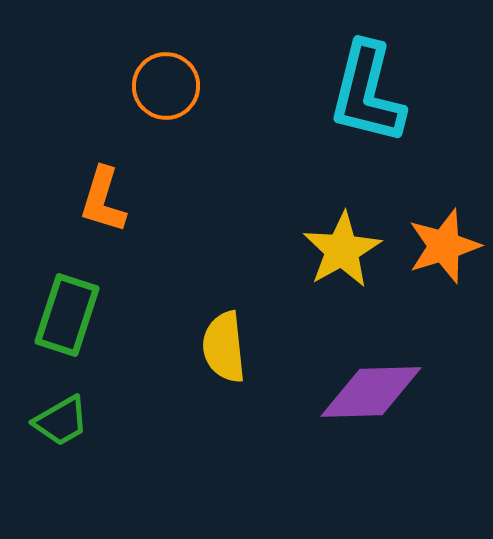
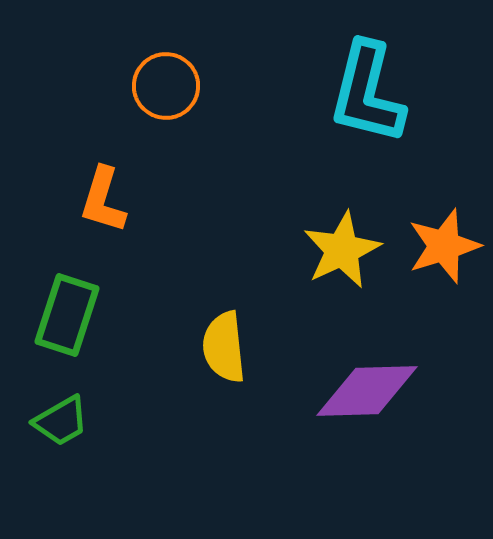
yellow star: rotated 4 degrees clockwise
purple diamond: moved 4 px left, 1 px up
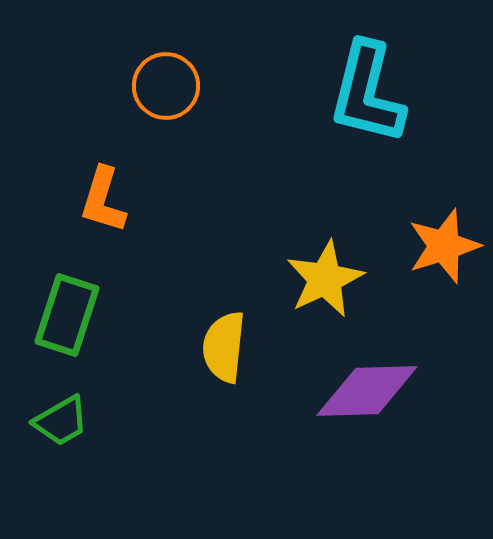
yellow star: moved 17 px left, 29 px down
yellow semicircle: rotated 12 degrees clockwise
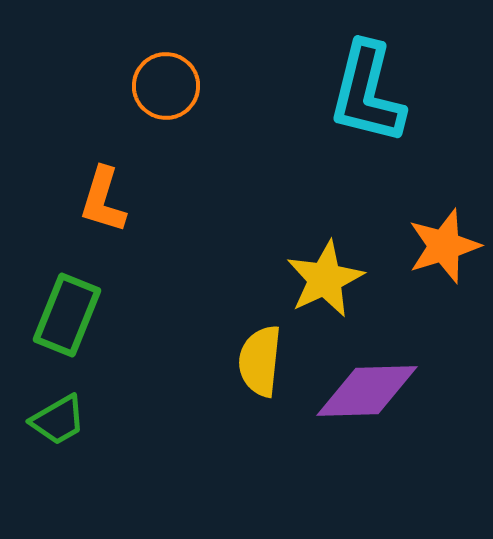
green rectangle: rotated 4 degrees clockwise
yellow semicircle: moved 36 px right, 14 px down
green trapezoid: moved 3 px left, 1 px up
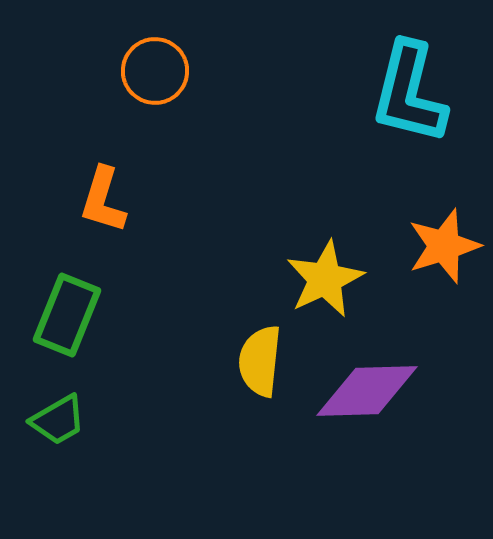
orange circle: moved 11 px left, 15 px up
cyan L-shape: moved 42 px right
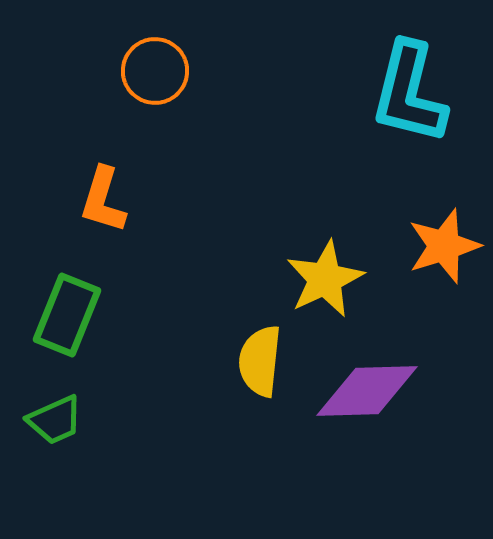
green trapezoid: moved 3 px left; rotated 6 degrees clockwise
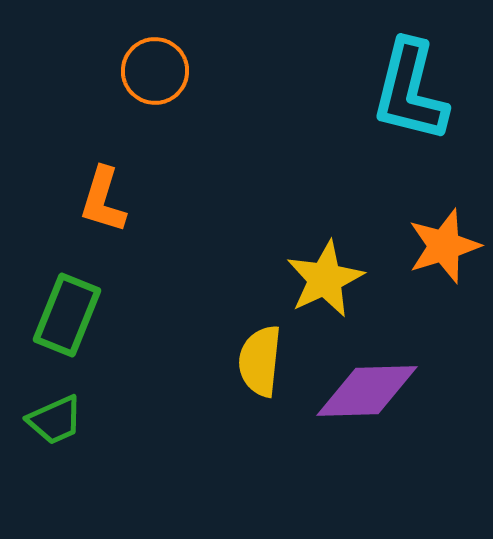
cyan L-shape: moved 1 px right, 2 px up
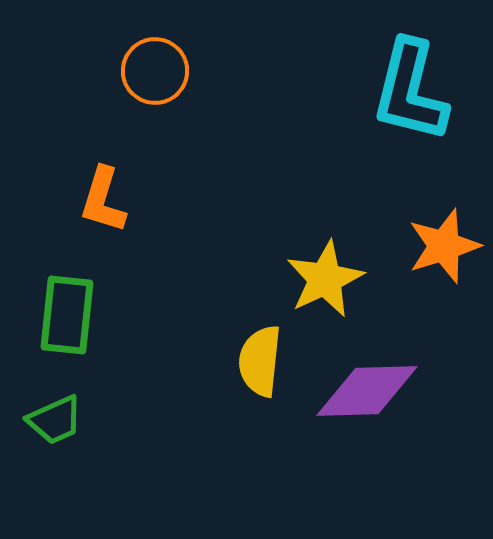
green rectangle: rotated 16 degrees counterclockwise
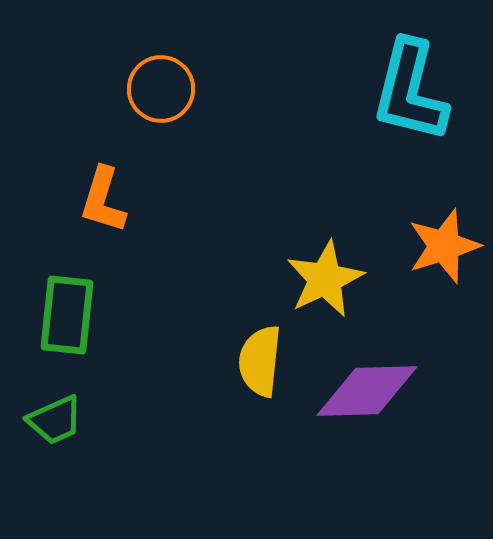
orange circle: moved 6 px right, 18 px down
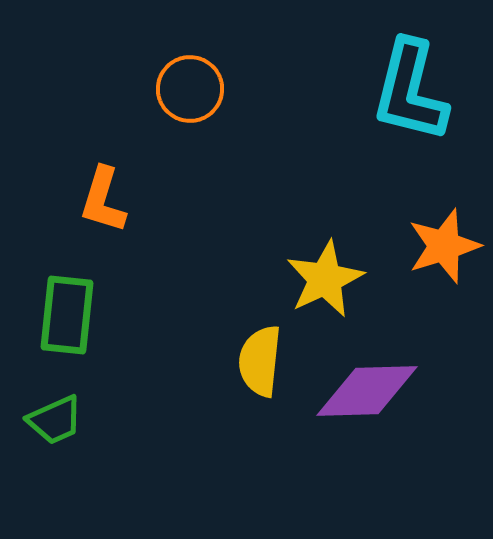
orange circle: moved 29 px right
